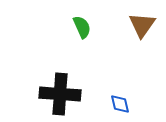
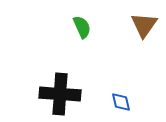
brown triangle: moved 2 px right
blue diamond: moved 1 px right, 2 px up
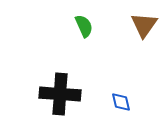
green semicircle: moved 2 px right, 1 px up
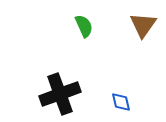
brown triangle: moved 1 px left
black cross: rotated 24 degrees counterclockwise
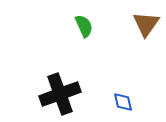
brown triangle: moved 3 px right, 1 px up
blue diamond: moved 2 px right
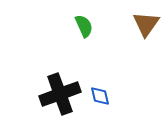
blue diamond: moved 23 px left, 6 px up
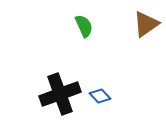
brown triangle: rotated 20 degrees clockwise
blue diamond: rotated 30 degrees counterclockwise
